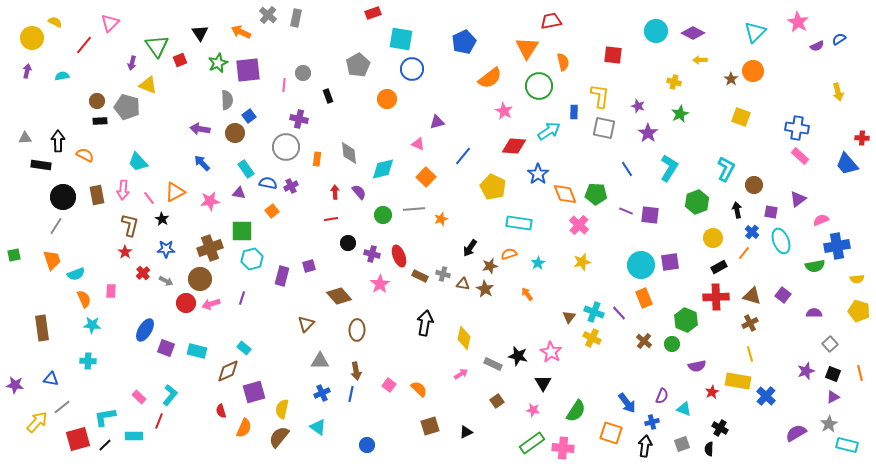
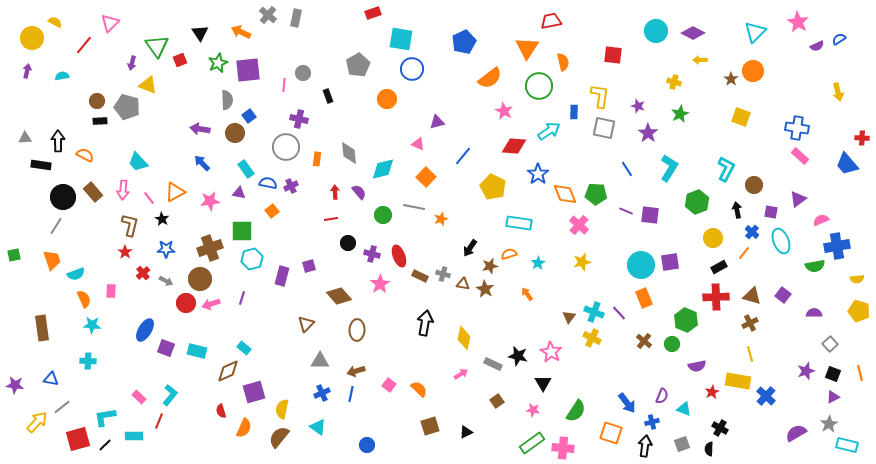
brown rectangle at (97, 195): moved 4 px left, 3 px up; rotated 30 degrees counterclockwise
gray line at (414, 209): moved 2 px up; rotated 15 degrees clockwise
brown arrow at (356, 371): rotated 84 degrees clockwise
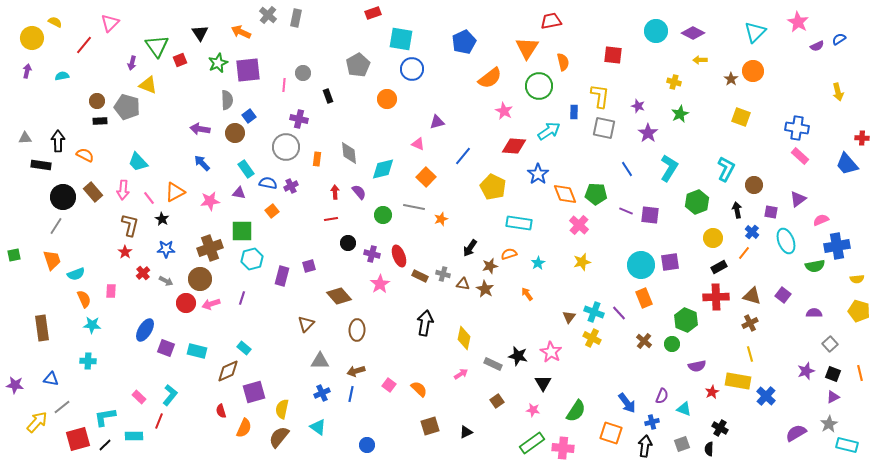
cyan ellipse at (781, 241): moved 5 px right
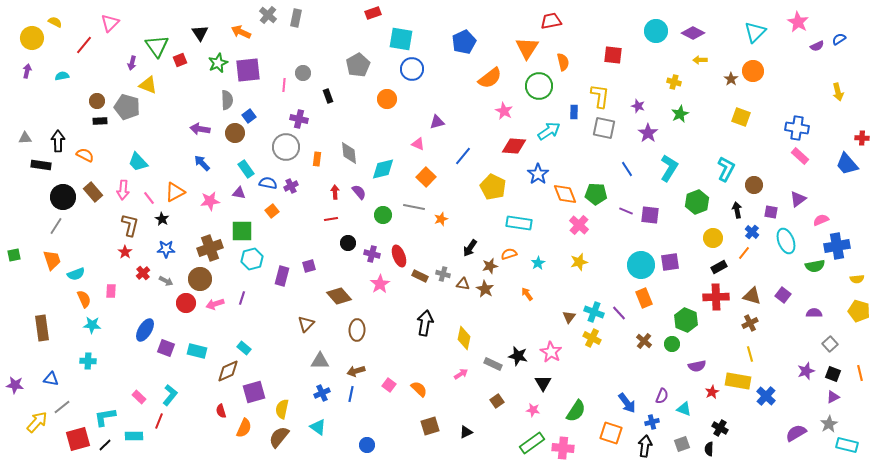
yellow star at (582, 262): moved 3 px left
pink arrow at (211, 304): moved 4 px right
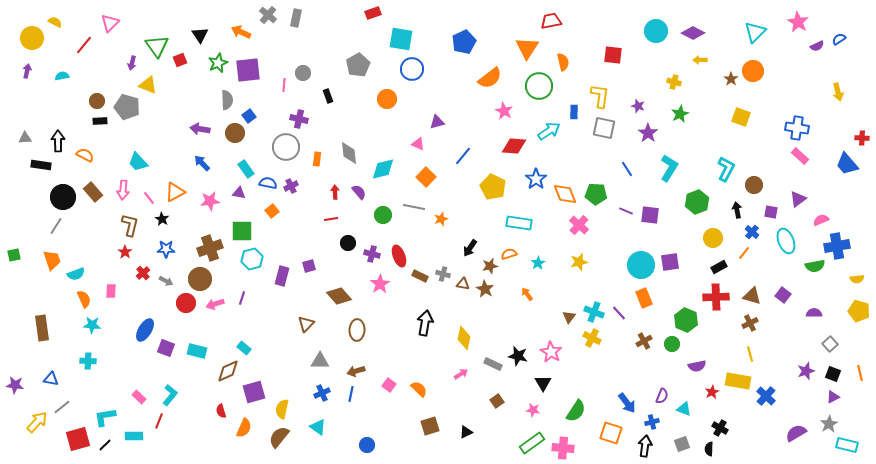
black triangle at (200, 33): moved 2 px down
blue star at (538, 174): moved 2 px left, 5 px down
brown cross at (644, 341): rotated 21 degrees clockwise
